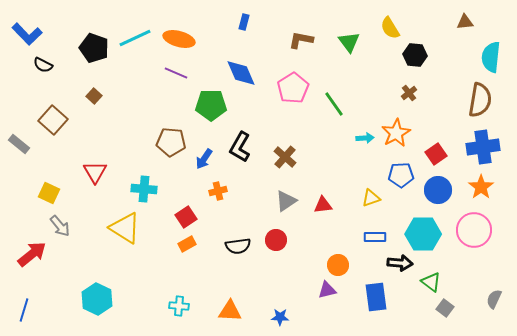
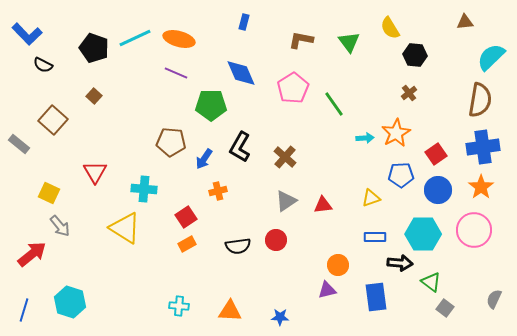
cyan semicircle at (491, 57): rotated 40 degrees clockwise
cyan hexagon at (97, 299): moved 27 px left, 3 px down; rotated 8 degrees counterclockwise
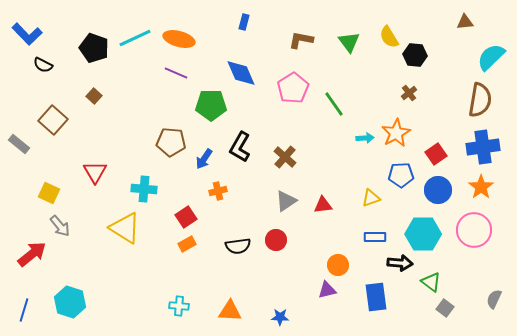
yellow semicircle at (390, 28): moved 1 px left, 9 px down
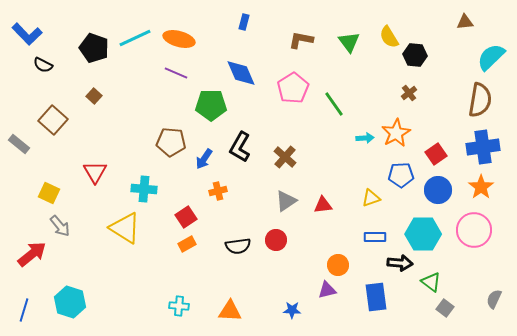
blue star at (280, 317): moved 12 px right, 7 px up
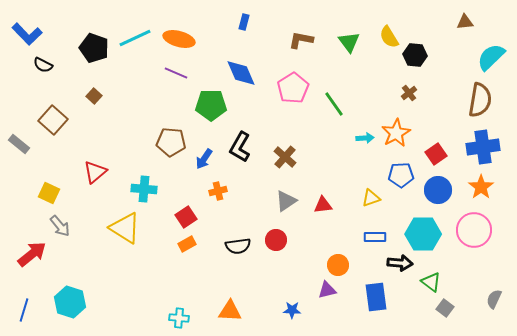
red triangle at (95, 172): rotated 20 degrees clockwise
cyan cross at (179, 306): moved 12 px down
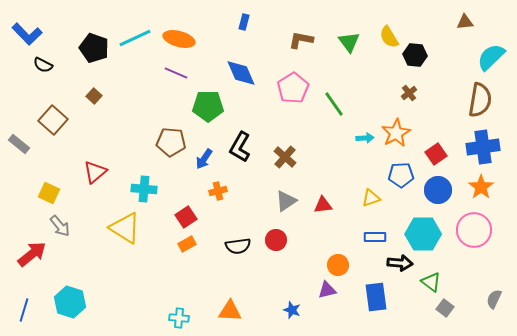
green pentagon at (211, 105): moved 3 px left, 1 px down
blue star at (292, 310): rotated 18 degrees clockwise
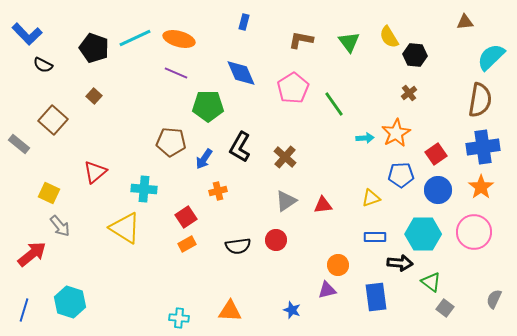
pink circle at (474, 230): moved 2 px down
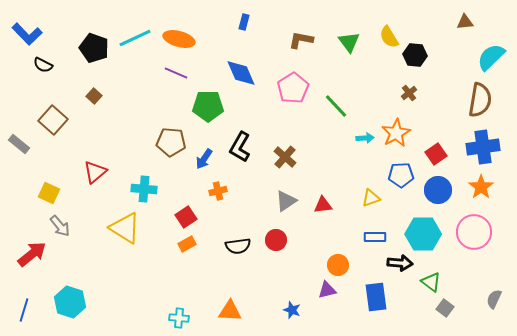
green line at (334, 104): moved 2 px right, 2 px down; rotated 8 degrees counterclockwise
